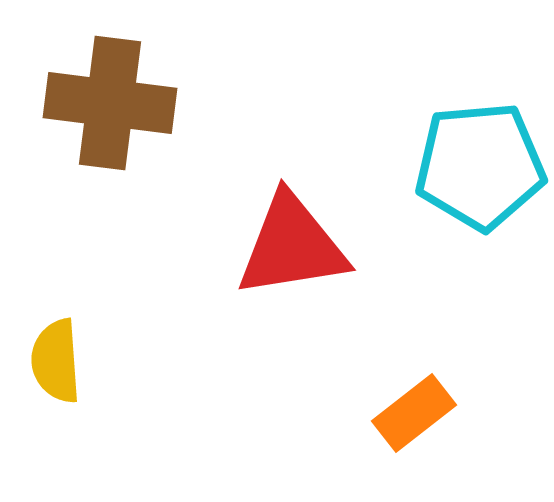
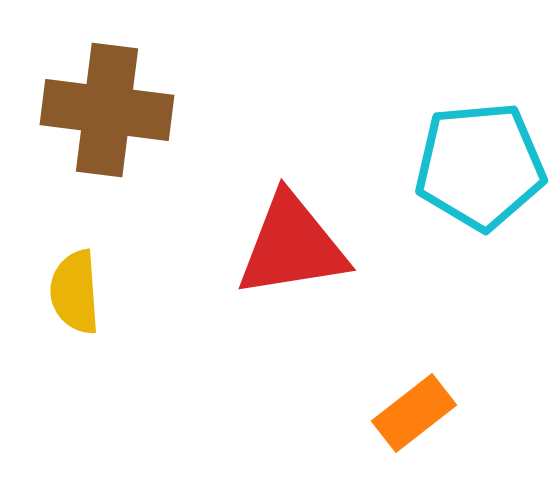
brown cross: moved 3 px left, 7 px down
yellow semicircle: moved 19 px right, 69 px up
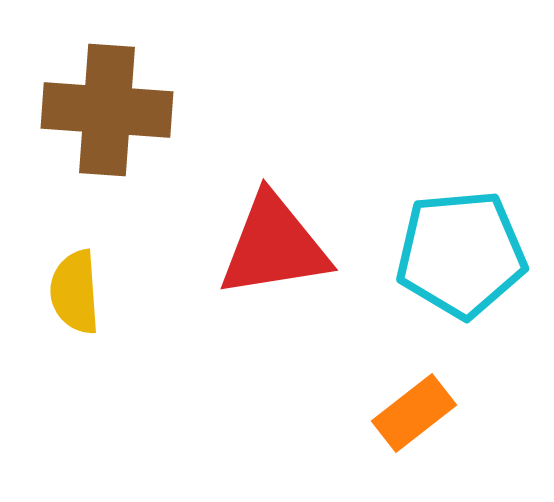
brown cross: rotated 3 degrees counterclockwise
cyan pentagon: moved 19 px left, 88 px down
red triangle: moved 18 px left
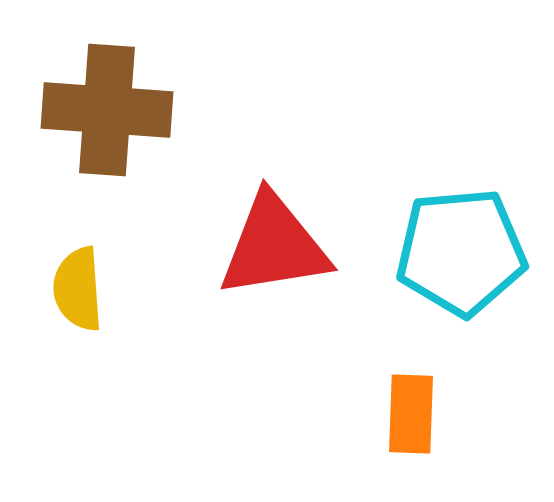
cyan pentagon: moved 2 px up
yellow semicircle: moved 3 px right, 3 px up
orange rectangle: moved 3 px left, 1 px down; rotated 50 degrees counterclockwise
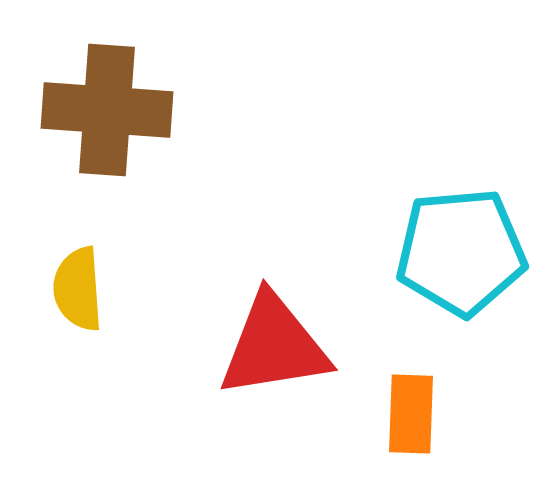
red triangle: moved 100 px down
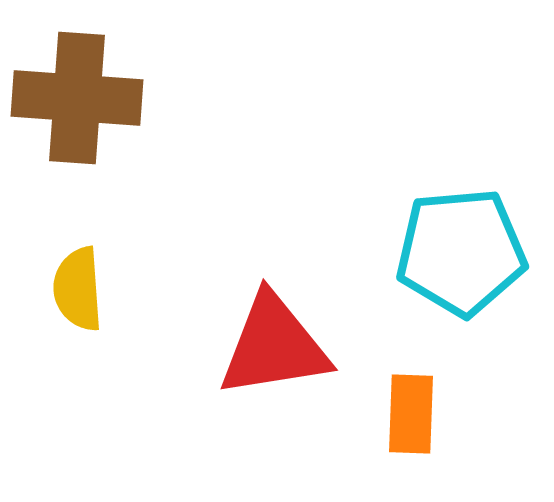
brown cross: moved 30 px left, 12 px up
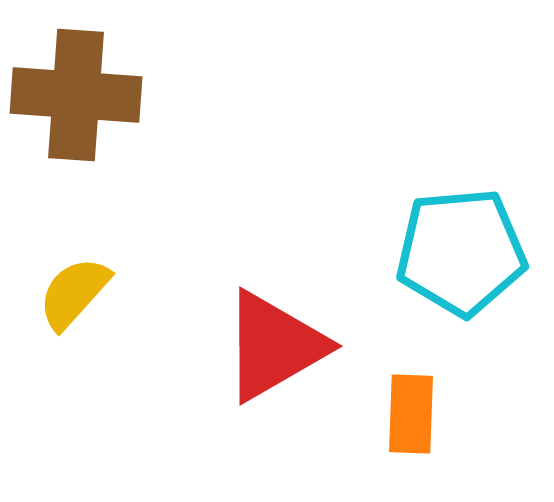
brown cross: moved 1 px left, 3 px up
yellow semicircle: moved 4 px left, 4 px down; rotated 46 degrees clockwise
red triangle: rotated 21 degrees counterclockwise
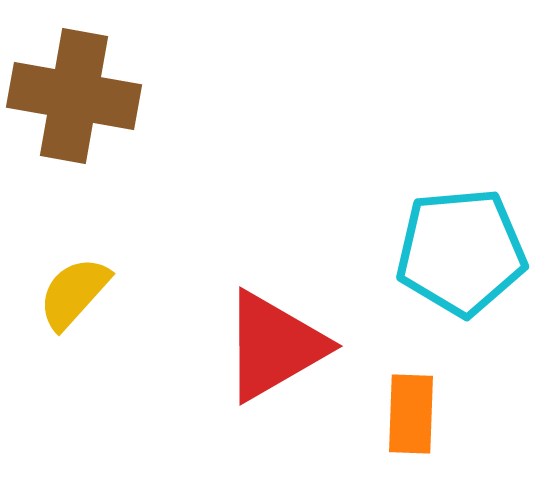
brown cross: moved 2 px left, 1 px down; rotated 6 degrees clockwise
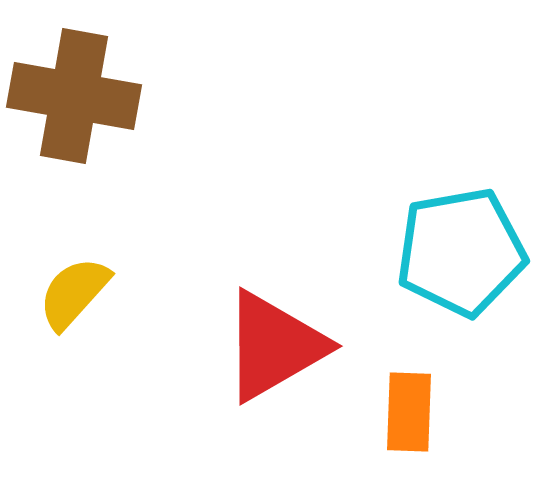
cyan pentagon: rotated 5 degrees counterclockwise
orange rectangle: moved 2 px left, 2 px up
